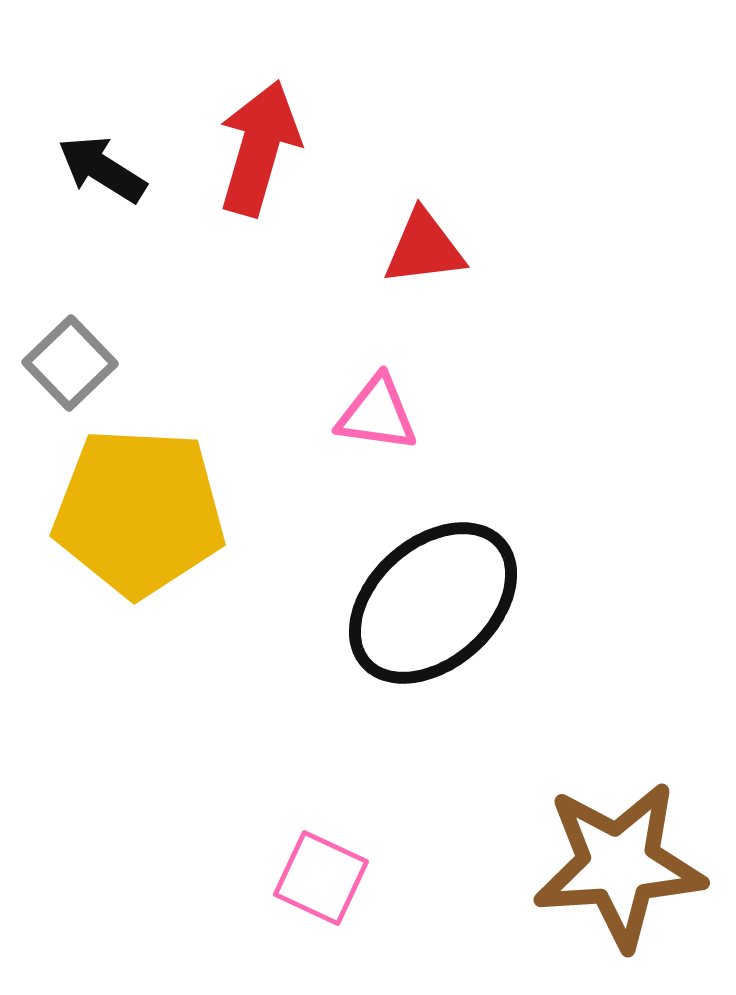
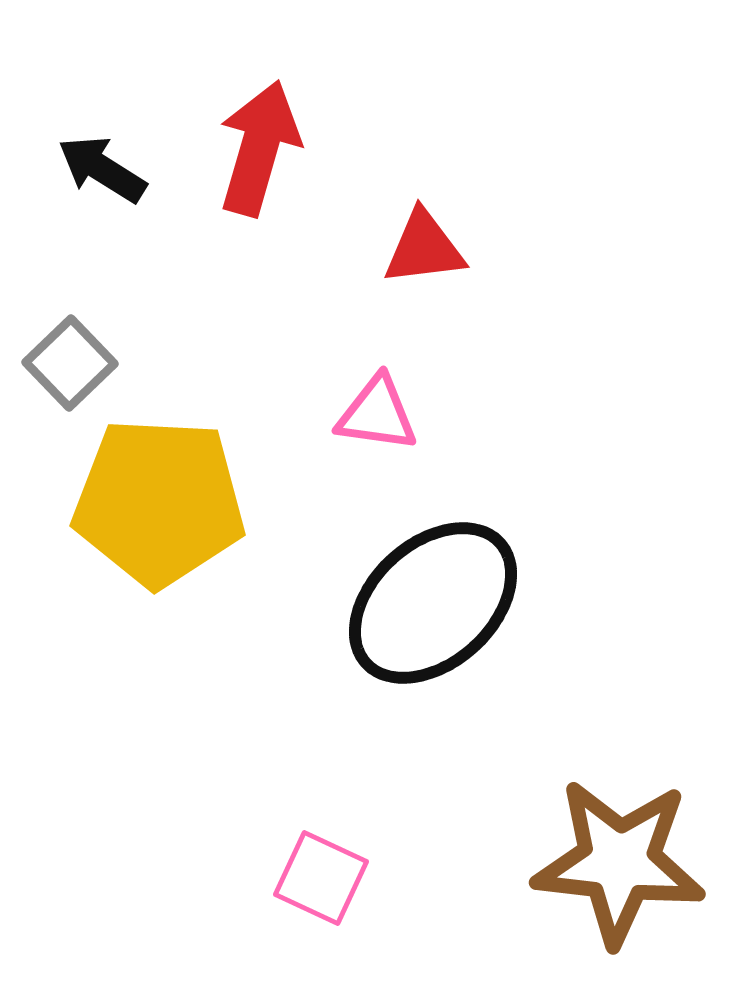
yellow pentagon: moved 20 px right, 10 px up
brown star: moved 3 px up; rotated 10 degrees clockwise
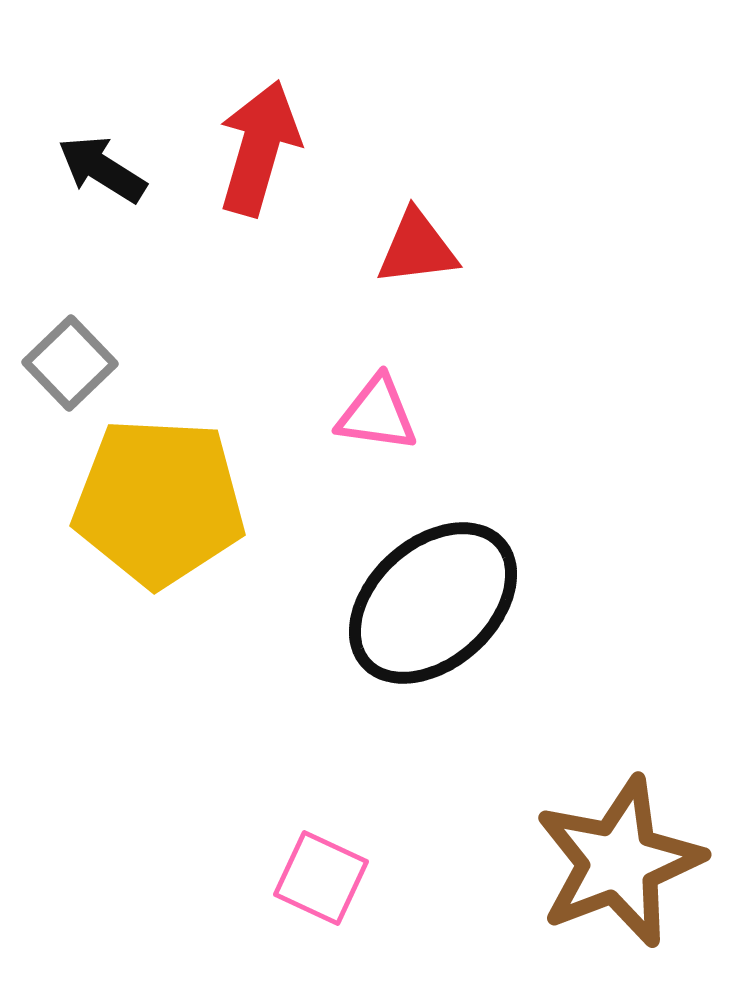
red triangle: moved 7 px left
brown star: rotated 27 degrees counterclockwise
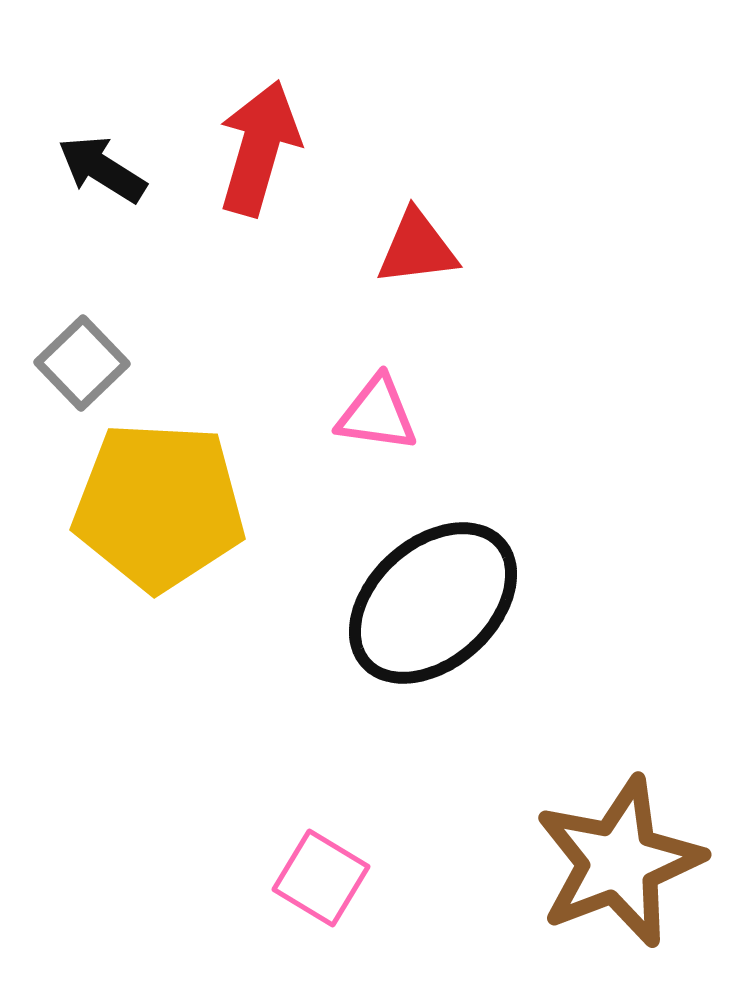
gray square: moved 12 px right
yellow pentagon: moved 4 px down
pink square: rotated 6 degrees clockwise
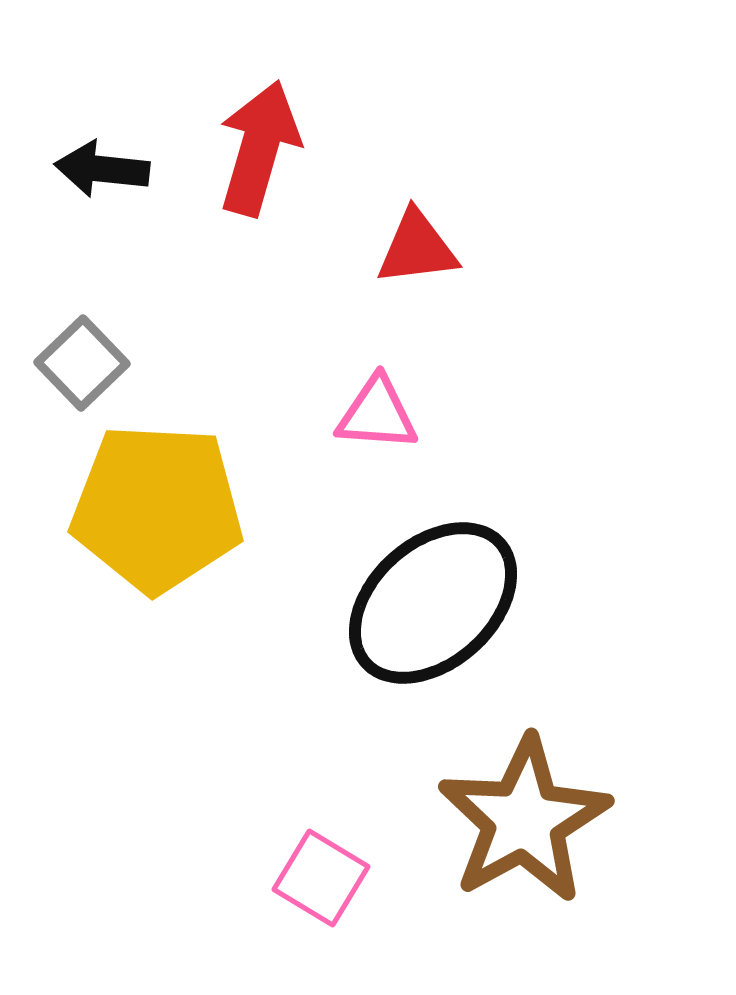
black arrow: rotated 26 degrees counterclockwise
pink triangle: rotated 4 degrees counterclockwise
yellow pentagon: moved 2 px left, 2 px down
brown star: moved 95 px left, 42 px up; rotated 8 degrees counterclockwise
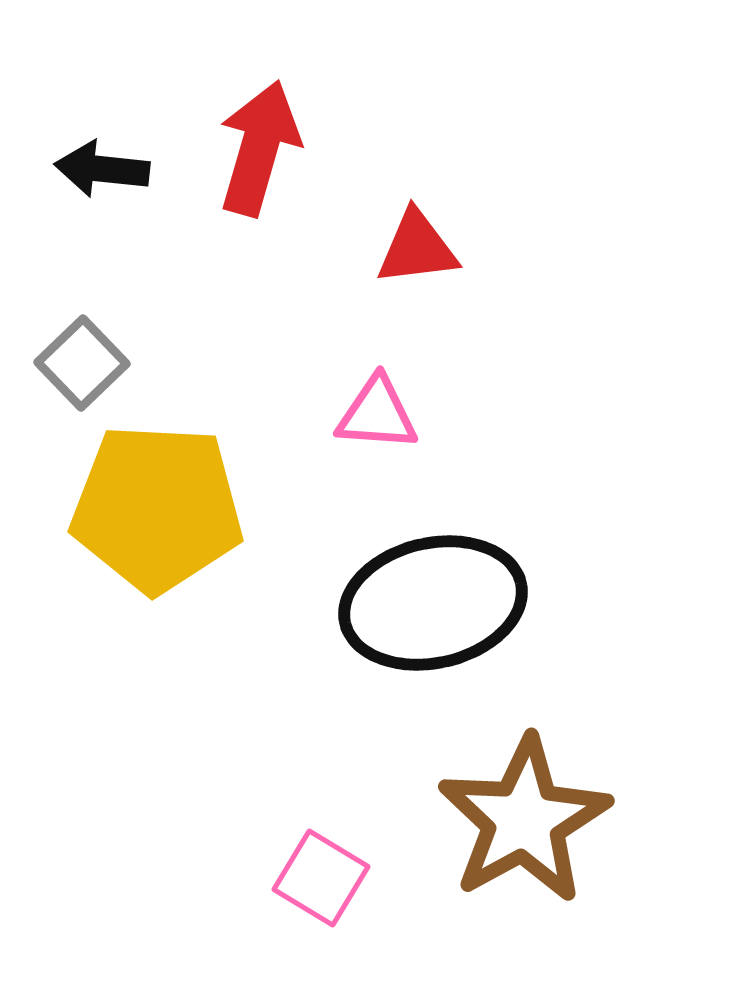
black ellipse: rotated 29 degrees clockwise
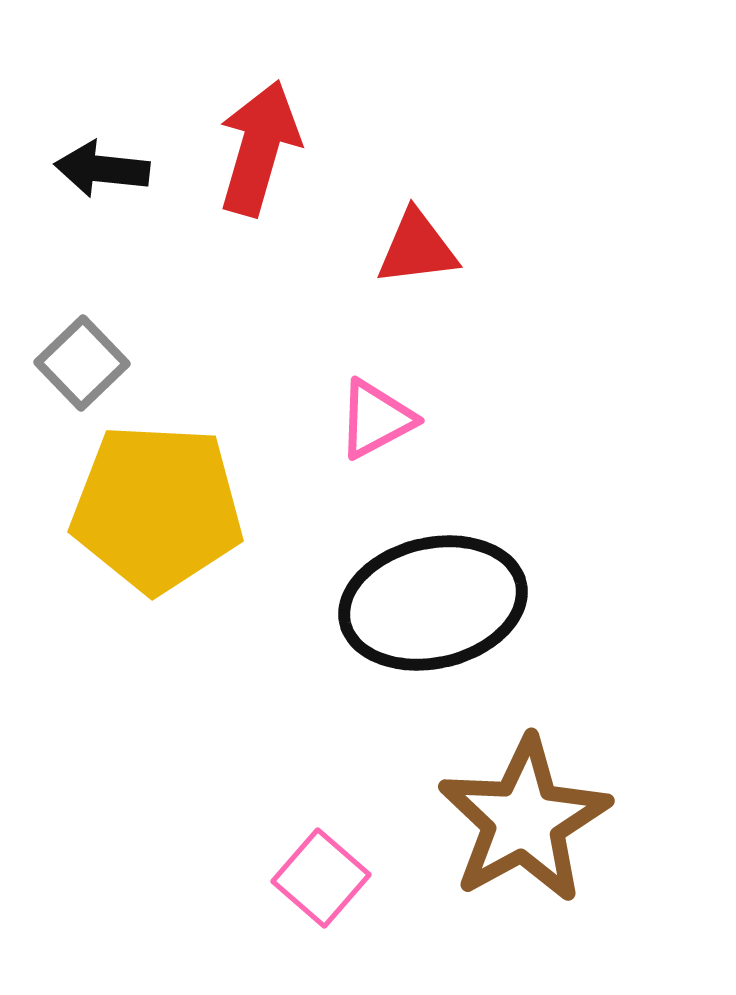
pink triangle: moved 1 px left, 5 px down; rotated 32 degrees counterclockwise
pink square: rotated 10 degrees clockwise
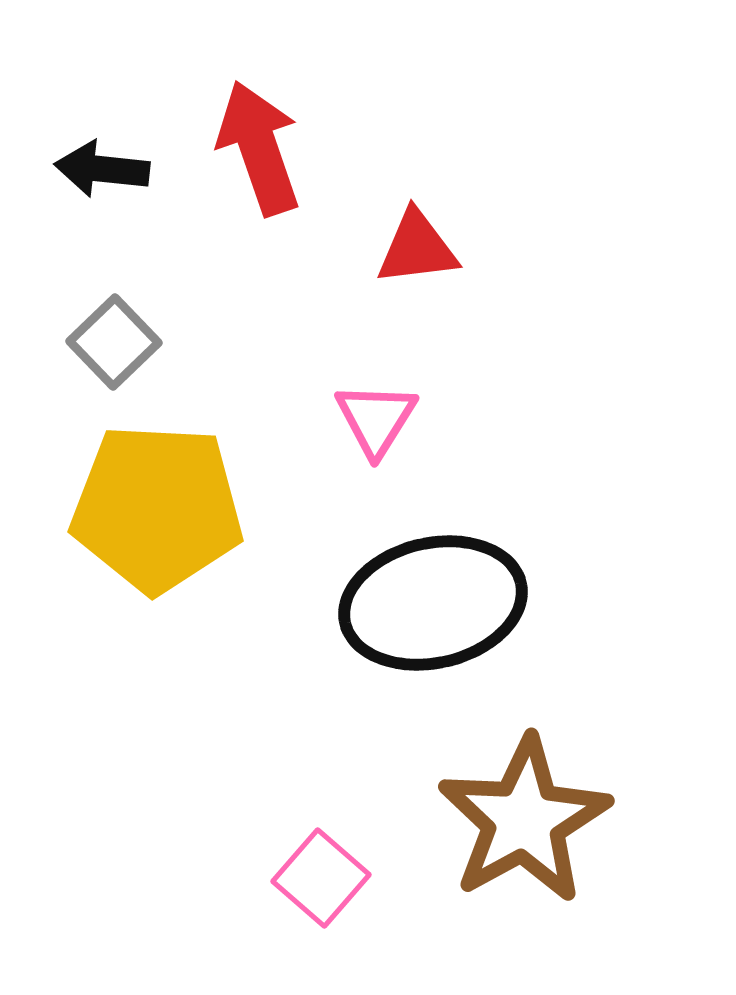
red arrow: rotated 35 degrees counterclockwise
gray square: moved 32 px right, 21 px up
pink triangle: rotated 30 degrees counterclockwise
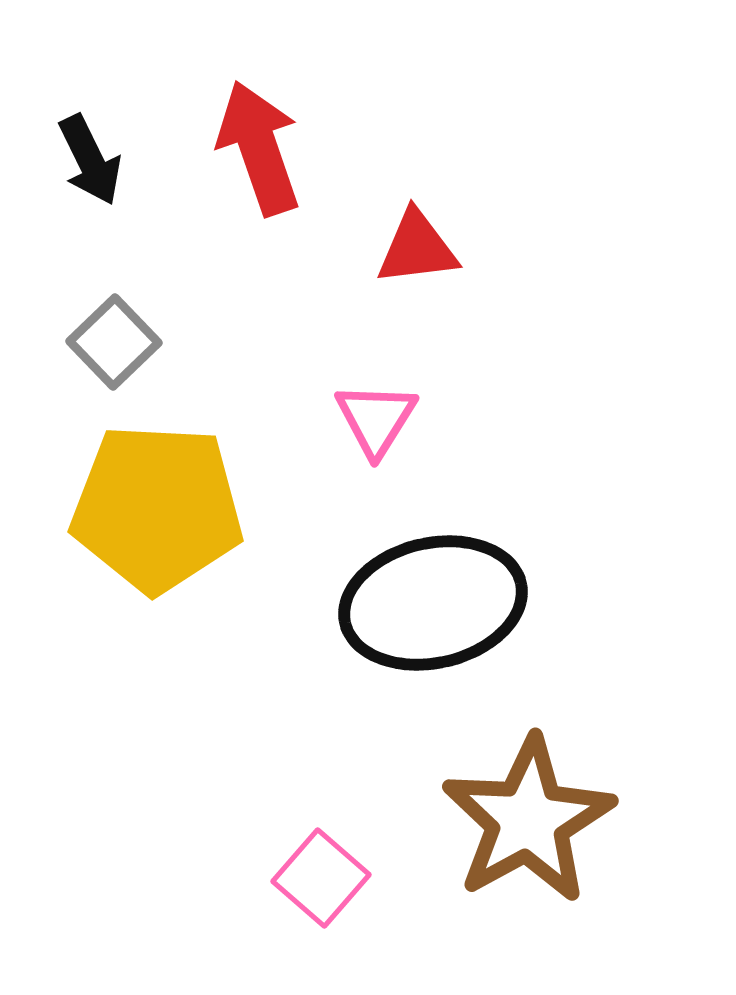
black arrow: moved 12 px left, 9 px up; rotated 122 degrees counterclockwise
brown star: moved 4 px right
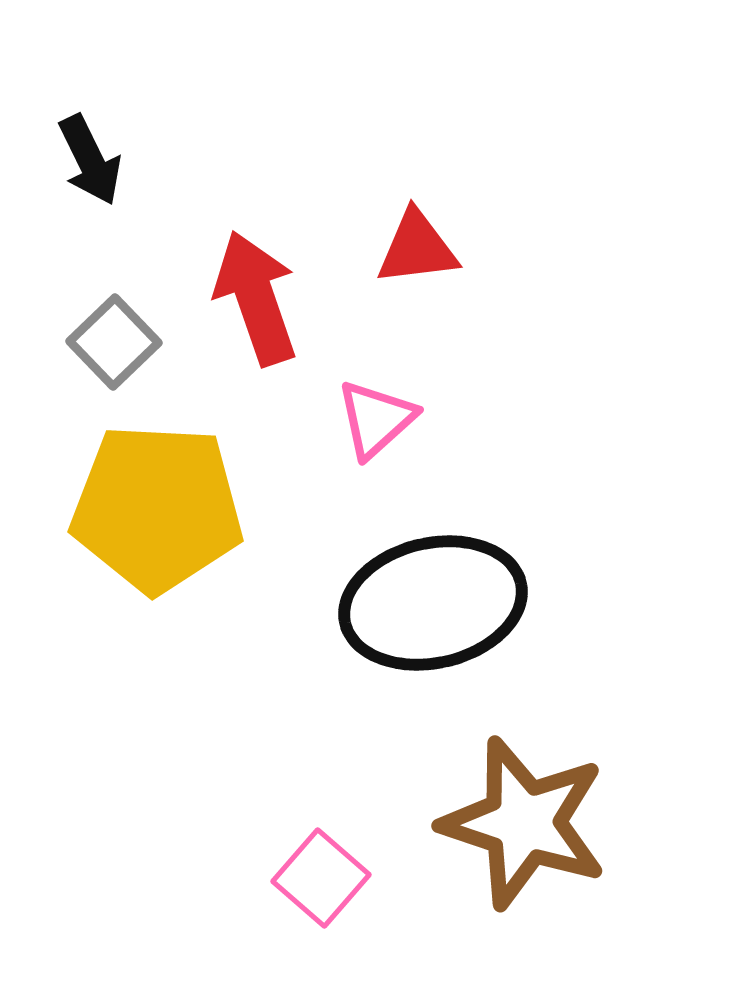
red arrow: moved 3 px left, 150 px down
pink triangle: rotated 16 degrees clockwise
brown star: moved 4 px left, 3 px down; rotated 25 degrees counterclockwise
